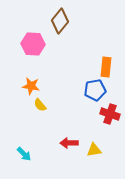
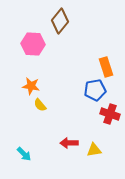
orange rectangle: rotated 24 degrees counterclockwise
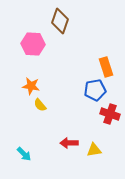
brown diamond: rotated 20 degrees counterclockwise
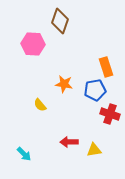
orange star: moved 33 px right, 2 px up
red arrow: moved 1 px up
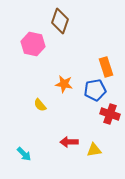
pink hexagon: rotated 10 degrees clockwise
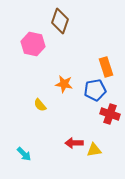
red arrow: moved 5 px right, 1 px down
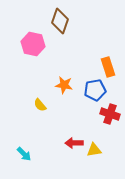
orange rectangle: moved 2 px right
orange star: moved 1 px down
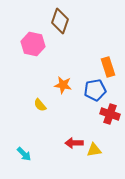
orange star: moved 1 px left
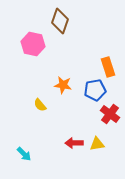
red cross: rotated 18 degrees clockwise
yellow triangle: moved 3 px right, 6 px up
